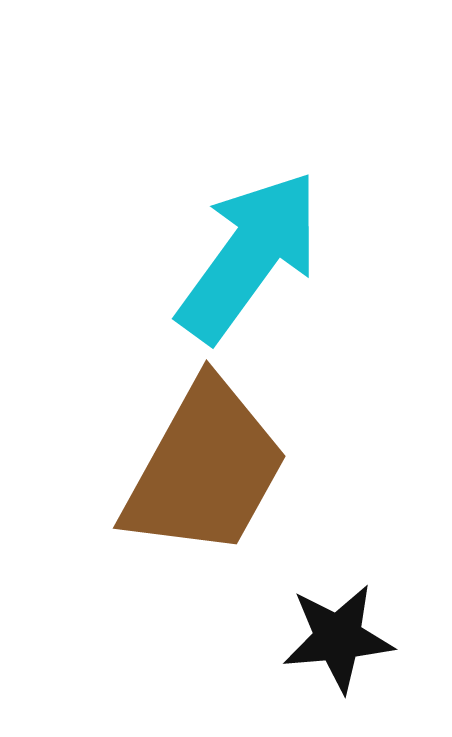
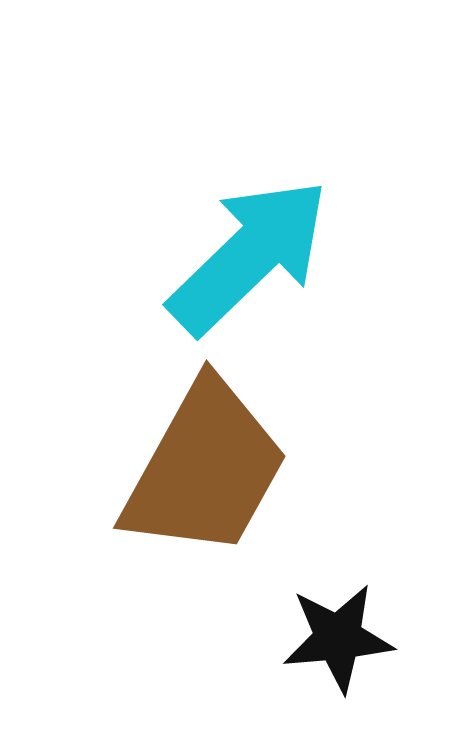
cyan arrow: rotated 10 degrees clockwise
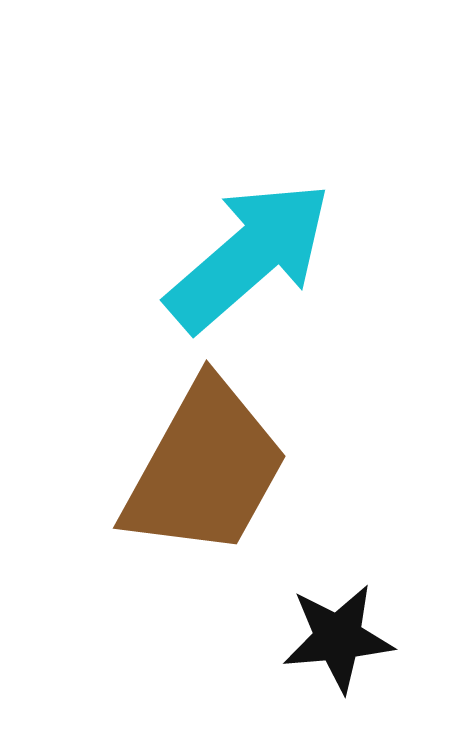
cyan arrow: rotated 3 degrees clockwise
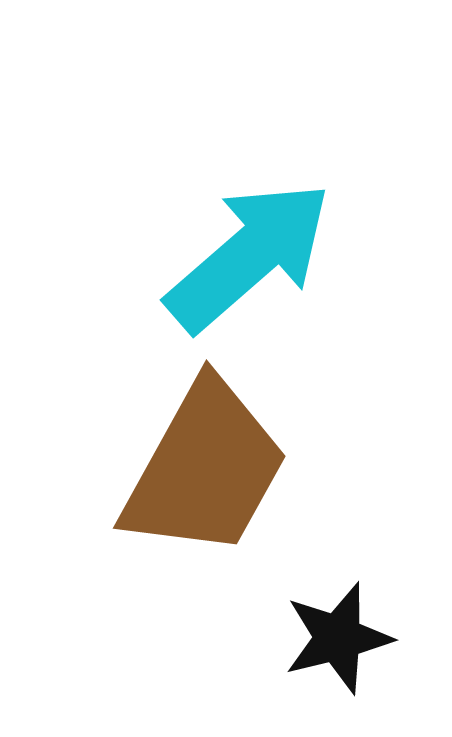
black star: rotated 9 degrees counterclockwise
